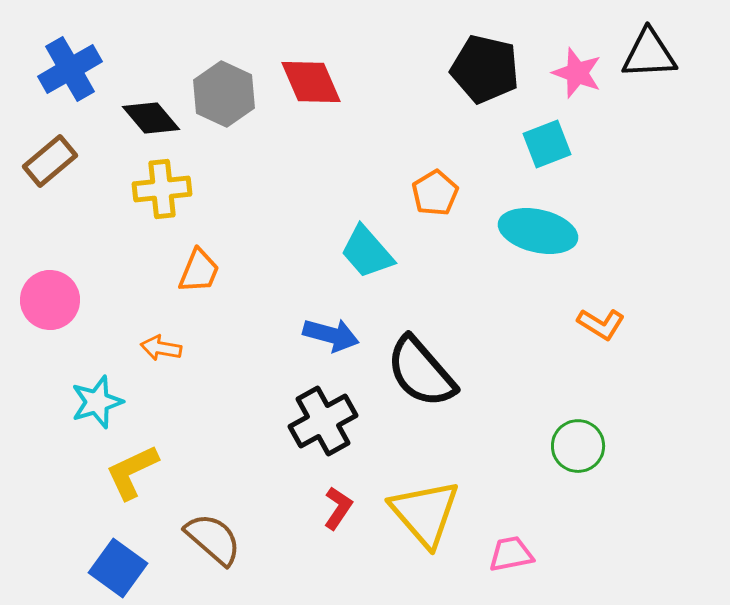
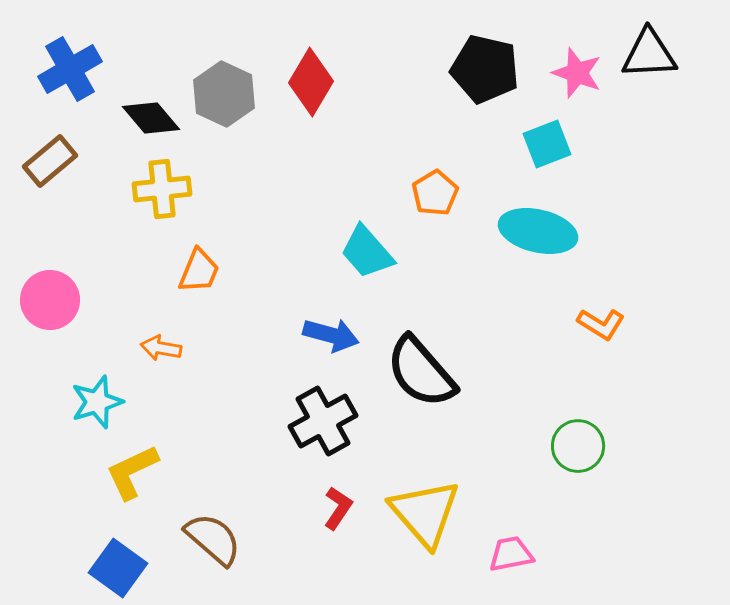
red diamond: rotated 54 degrees clockwise
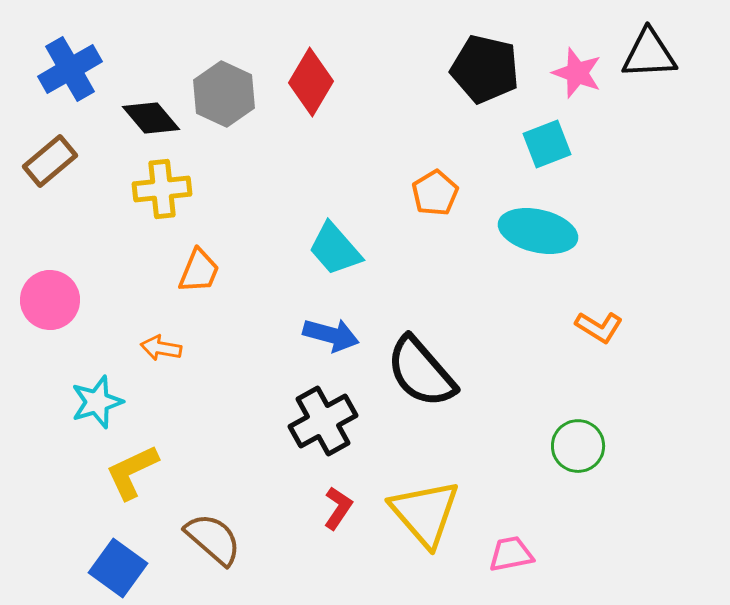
cyan trapezoid: moved 32 px left, 3 px up
orange L-shape: moved 2 px left, 3 px down
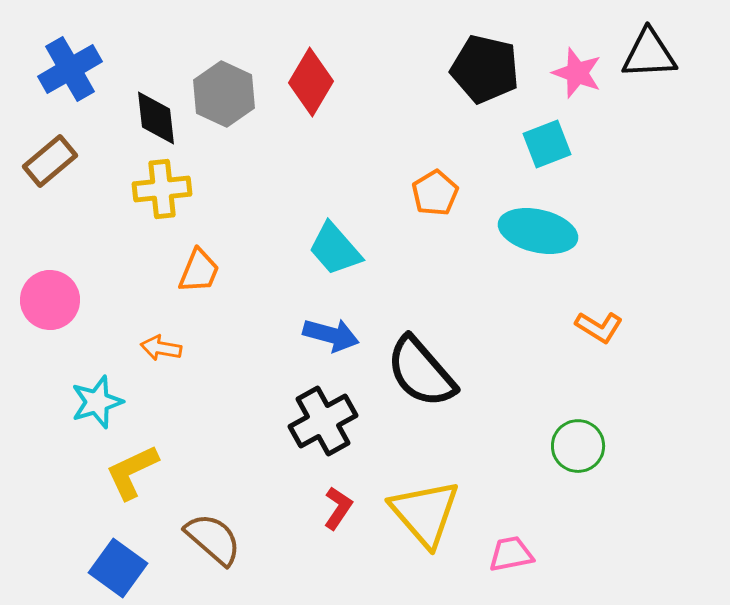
black diamond: moved 5 px right; rotated 34 degrees clockwise
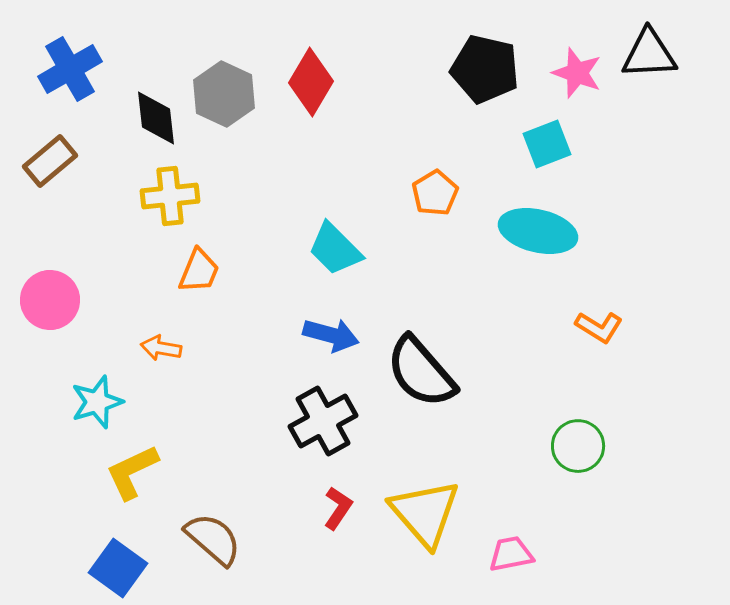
yellow cross: moved 8 px right, 7 px down
cyan trapezoid: rotated 4 degrees counterclockwise
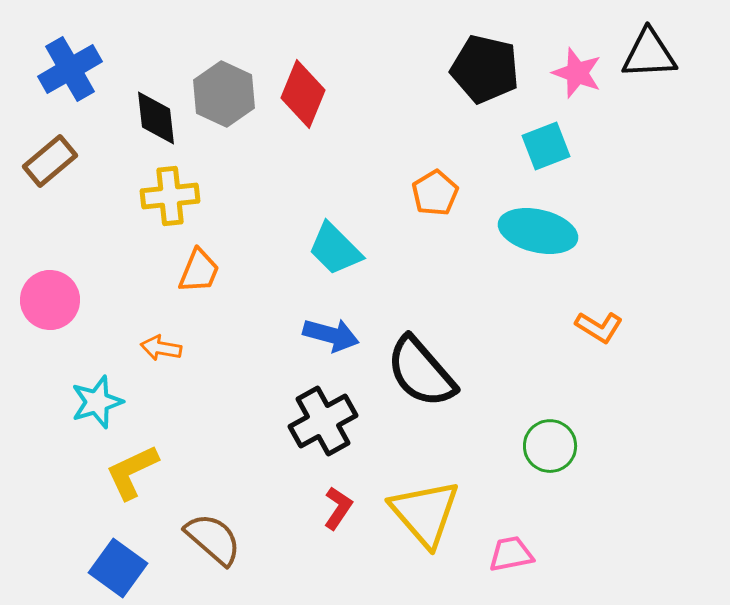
red diamond: moved 8 px left, 12 px down; rotated 8 degrees counterclockwise
cyan square: moved 1 px left, 2 px down
green circle: moved 28 px left
